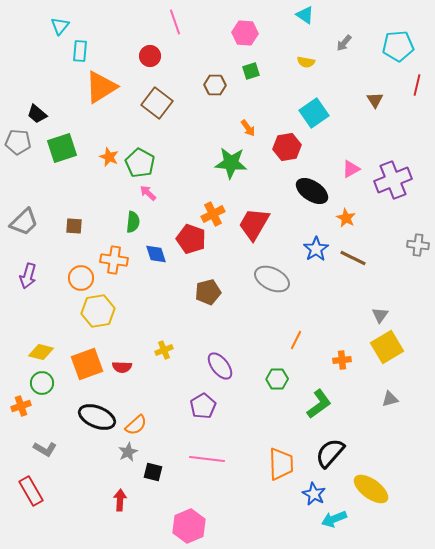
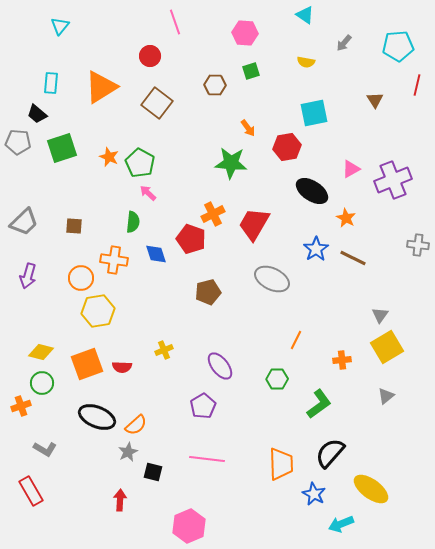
cyan rectangle at (80, 51): moved 29 px left, 32 px down
cyan square at (314, 113): rotated 24 degrees clockwise
gray triangle at (390, 399): moved 4 px left, 3 px up; rotated 24 degrees counterclockwise
cyan arrow at (334, 519): moved 7 px right, 5 px down
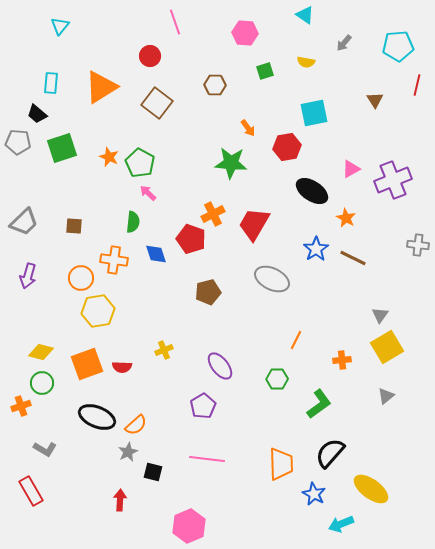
green square at (251, 71): moved 14 px right
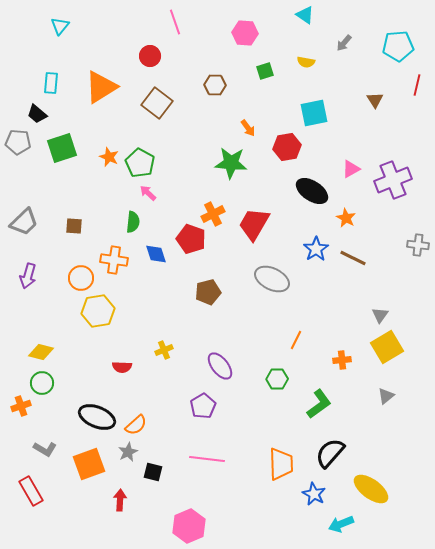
orange square at (87, 364): moved 2 px right, 100 px down
